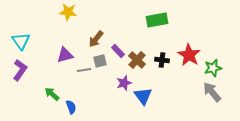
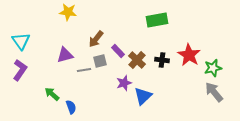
gray arrow: moved 2 px right
blue triangle: rotated 24 degrees clockwise
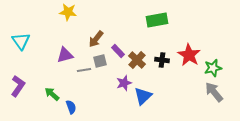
purple L-shape: moved 2 px left, 16 px down
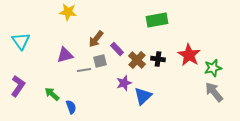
purple rectangle: moved 1 px left, 2 px up
black cross: moved 4 px left, 1 px up
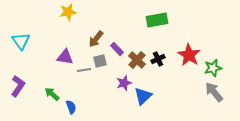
yellow star: rotated 18 degrees counterclockwise
purple triangle: moved 2 px down; rotated 24 degrees clockwise
black cross: rotated 32 degrees counterclockwise
